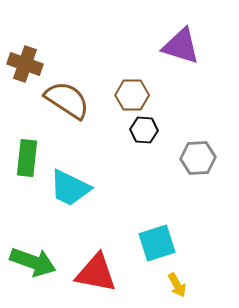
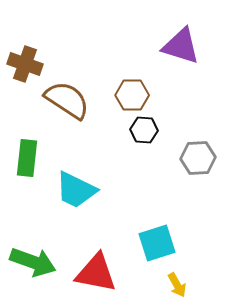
cyan trapezoid: moved 6 px right, 2 px down
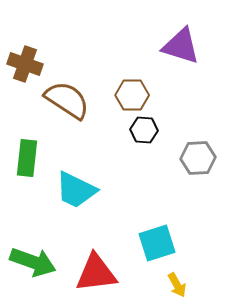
red triangle: rotated 18 degrees counterclockwise
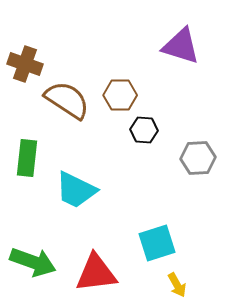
brown hexagon: moved 12 px left
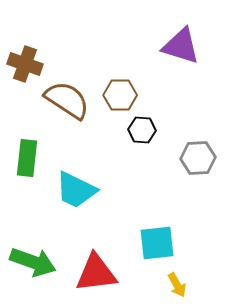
black hexagon: moved 2 px left
cyan square: rotated 12 degrees clockwise
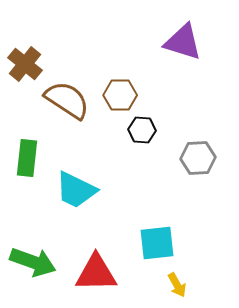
purple triangle: moved 2 px right, 4 px up
brown cross: rotated 20 degrees clockwise
red triangle: rotated 6 degrees clockwise
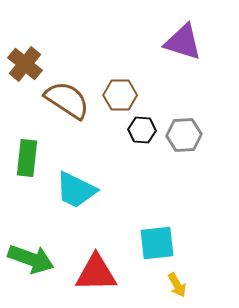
gray hexagon: moved 14 px left, 23 px up
green arrow: moved 2 px left, 3 px up
